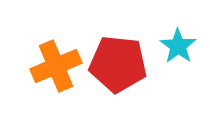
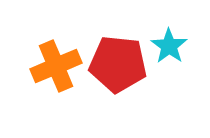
cyan star: moved 9 px left
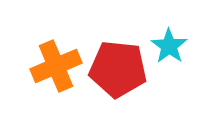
red pentagon: moved 5 px down
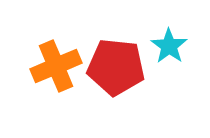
red pentagon: moved 2 px left, 2 px up
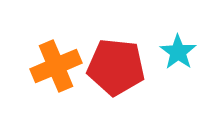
cyan star: moved 9 px right, 6 px down
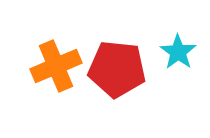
red pentagon: moved 1 px right, 2 px down
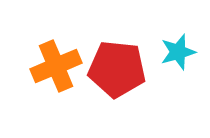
cyan star: rotated 21 degrees clockwise
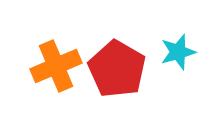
red pentagon: rotated 24 degrees clockwise
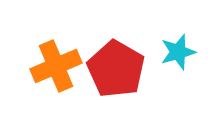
red pentagon: moved 1 px left
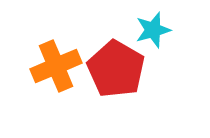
cyan star: moved 25 px left, 22 px up
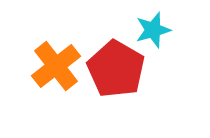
orange cross: rotated 15 degrees counterclockwise
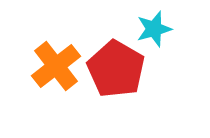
cyan star: moved 1 px right, 1 px up
